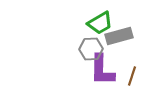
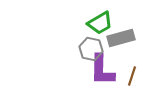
gray rectangle: moved 2 px right, 2 px down
gray hexagon: rotated 15 degrees clockwise
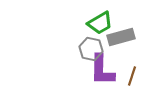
gray rectangle: moved 1 px up
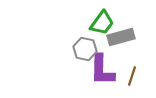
green trapezoid: moved 2 px right; rotated 24 degrees counterclockwise
gray hexagon: moved 6 px left
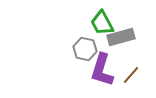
green trapezoid: rotated 116 degrees clockwise
purple L-shape: rotated 16 degrees clockwise
brown line: moved 1 px left, 1 px up; rotated 24 degrees clockwise
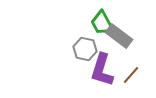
gray rectangle: moved 2 px left, 1 px up; rotated 52 degrees clockwise
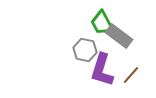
gray hexagon: moved 1 px down
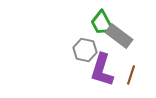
brown line: rotated 24 degrees counterclockwise
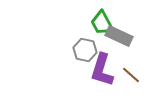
gray rectangle: rotated 12 degrees counterclockwise
brown line: rotated 66 degrees counterclockwise
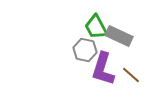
green trapezoid: moved 6 px left, 4 px down
purple L-shape: moved 1 px right, 1 px up
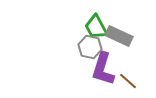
gray hexagon: moved 5 px right, 3 px up
brown line: moved 3 px left, 6 px down
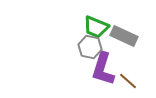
green trapezoid: rotated 40 degrees counterclockwise
gray rectangle: moved 5 px right
